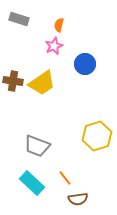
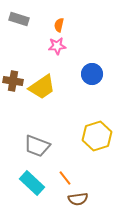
pink star: moved 3 px right; rotated 18 degrees clockwise
blue circle: moved 7 px right, 10 px down
yellow trapezoid: moved 4 px down
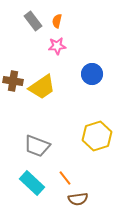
gray rectangle: moved 14 px right, 2 px down; rotated 36 degrees clockwise
orange semicircle: moved 2 px left, 4 px up
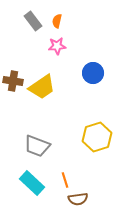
blue circle: moved 1 px right, 1 px up
yellow hexagon: moved 1 px down
orange line: moved 2 px down; rotated 21 degrees clockwise
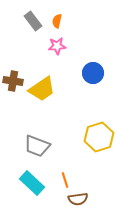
yellow trapezoid: moved 2 px down
yellow hexagon: moved 2 px right
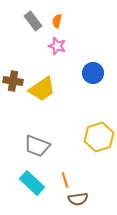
pink star: rotated 24 degrees clockwise
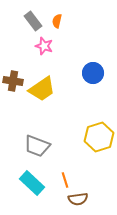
pink star: moved 13 px left
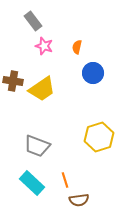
orange semicircle: moved 20 px right, 26 px down
brown semicircle: moved 1 px right, 1 px down
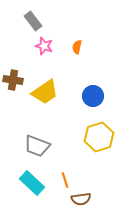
blue circle: moved 23 px down
brown cross: moved 1 px up
yellow trapezoid: moved 3 px right, 3 px down
brown semicircle: moved 2 px right, 1 px up
